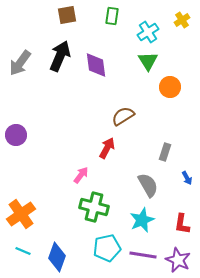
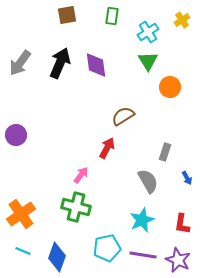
black arrow: moved 7 px down
gray semicircle: moved 4 px up
green cross: moved 18 px left
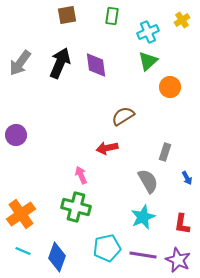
cyan cross: rotated 10 degrees clockwise
green triangle: rotated 20 degrees clockwise
red arrow: rotated 130 degrees counterclockwise
pink arrow: rotated 60 degrees counterclockwise
cyan star: moved 1 px right, 3 px up
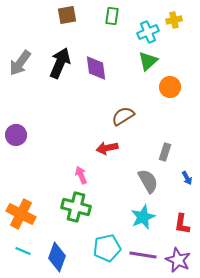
yellow cross: moved 8 px left; rotated 21 degrees clockwise
purple diamond: moved 3 px down
orange cross: rotated 28 degrees counterclockwise
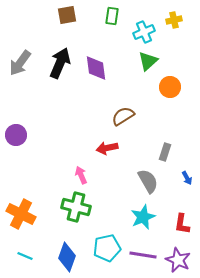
cyan cross: moved 4 px left
cyan line: moved 2 px right, 5 px down
blue diamond: moved 10 px right
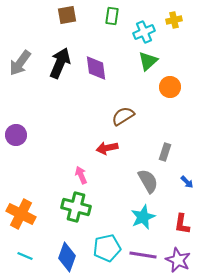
blue arrow: moved 4 px down; rotated 16 degrees counterclockwise
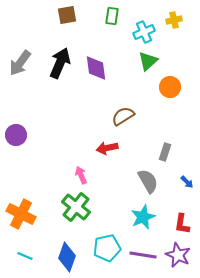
green cross: rotated 24 degrees clockwise
purple star: moved 5 px up
